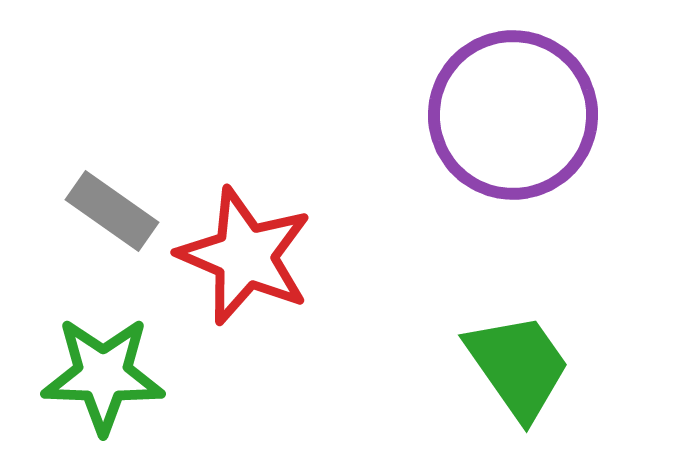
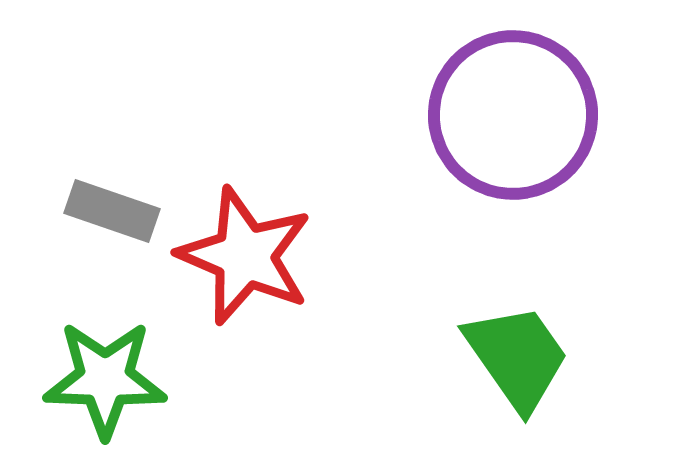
gray rectangle: rotated 16 degrees counterclockwise
green trapezoid: moved 1 px left, 9 px up
green star: moved 2 px right, 4 px down
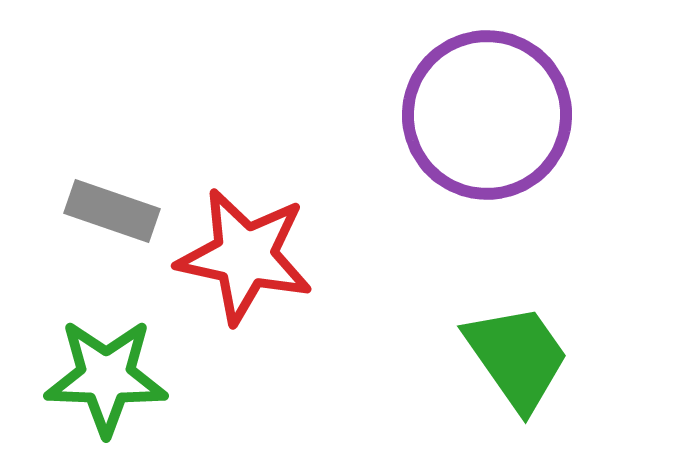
purple circle: moved 26 px left
red star: rotated 11 degrees counterclockwise
green star: moved 1 px right, 2 px up
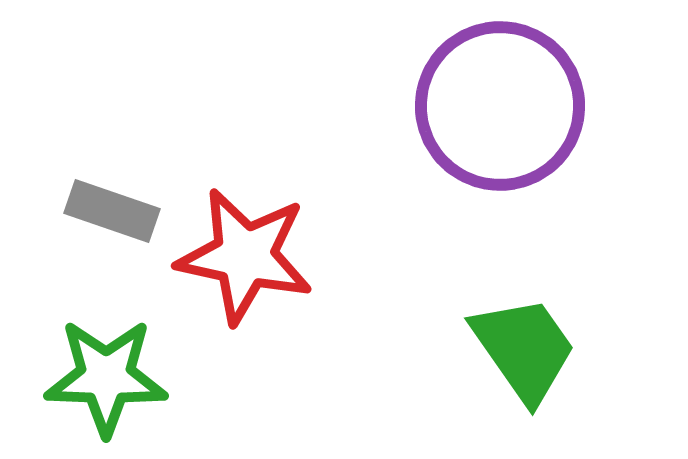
purple circle: moved 13 px right, 9 px up
green trapezoid: moved 7 px right, 8 px up
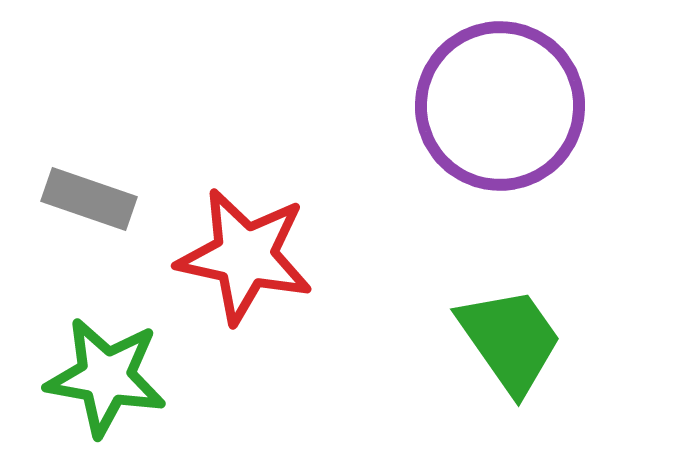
gray rectangle: moved 23 px left, 12 px up
green trapezoid: moved 14 px left, 9 px up
green star: rotated 8 degrees clockwise
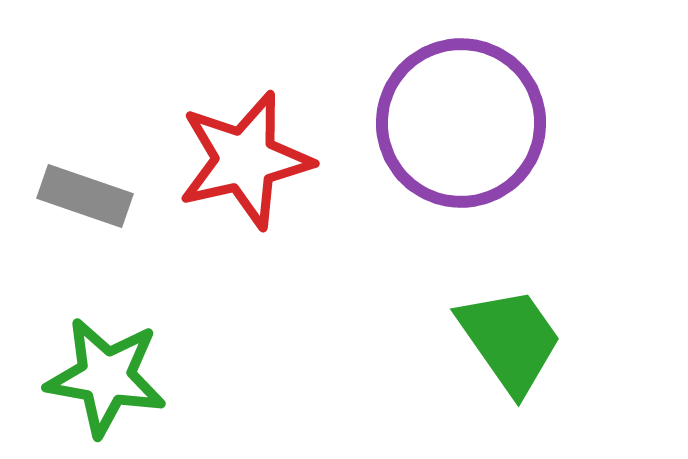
purple circle: moved 39 px left, 17 px down
gray rectangle: moved 4 px left, 3 px up
red star: moved 96 px up; rotated 25 degrees counterclockwise
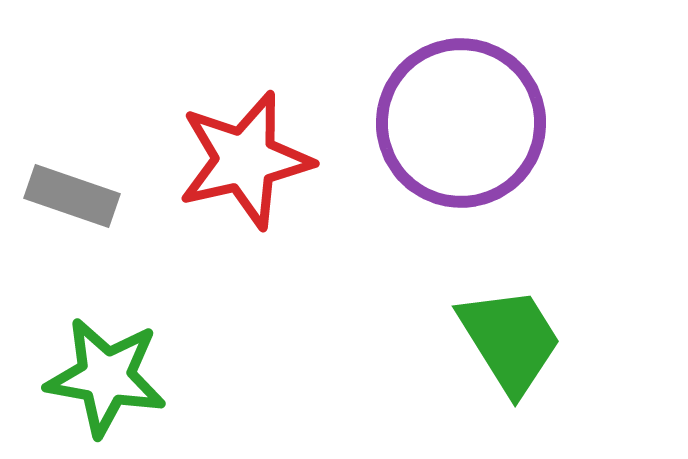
gray rectangle: moved 13 px left
green trapezoid: rotated 3 degrees clockwise
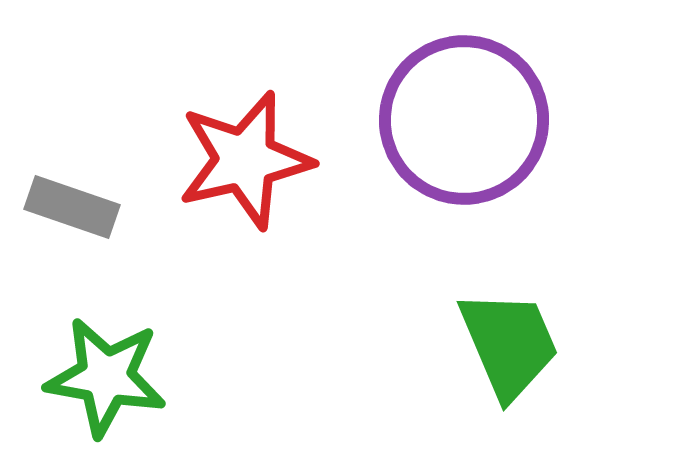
purple circle: moved 3 px right, 3 px up
gray rectangle: moved 11 px down
green trapezoid: moved 1 px left, 4 px down; rotated 9 degrees clockwise
